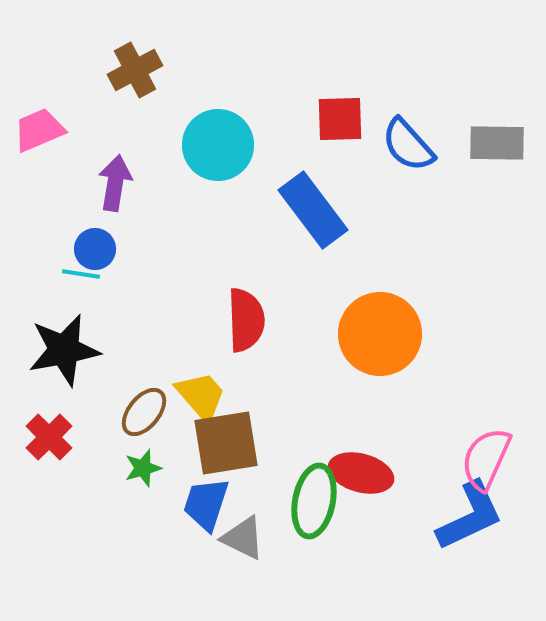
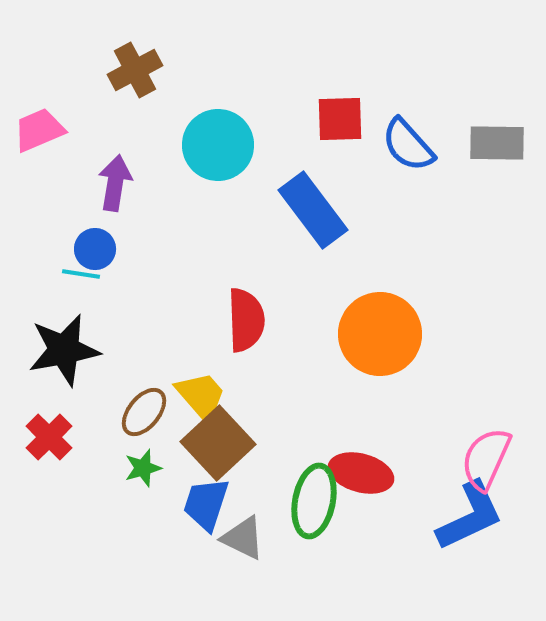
brown square: moved 8 px left; rotated 34 degrees counterclockwise
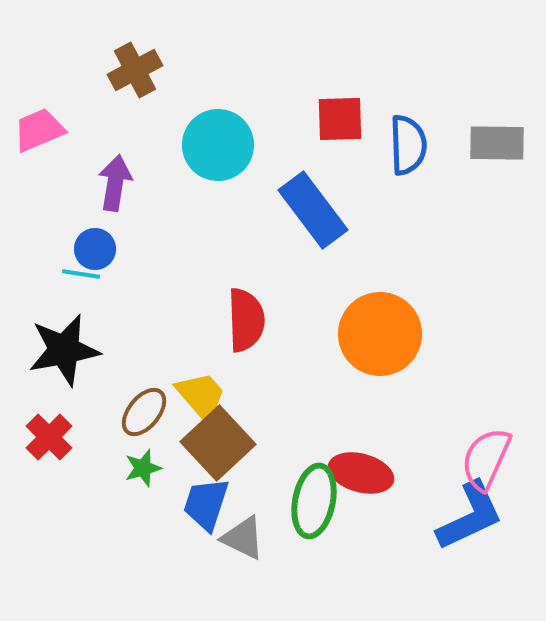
blue semicircle: rotated 140 degrees counterclockwise
